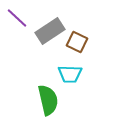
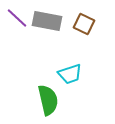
gray rectangle: moved 3 px left, 10 px up; rotated 44 degrees clockwise
brown square: moved 7 px right, 18 px up
cyan trapezoid: rotated 20 degrees counterclockwise
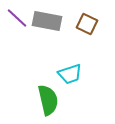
brown square: moved 3 px right
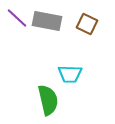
cyan trapezoid: rotated 20 degrees clockwise
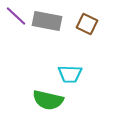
purple line: moved 1 px left, 2 px up
green semicircle: rotated 116 degrees clockwise
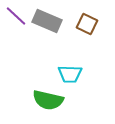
gray rectangle: rotated 12 degrees clockwise
